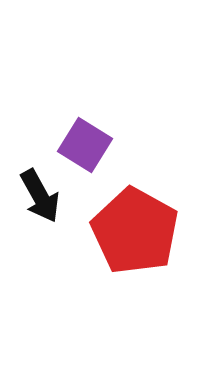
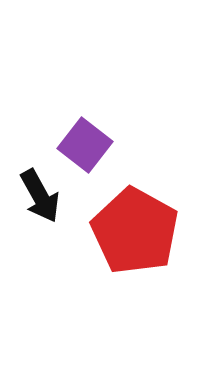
purple square: rotated 6 degrees clockwise
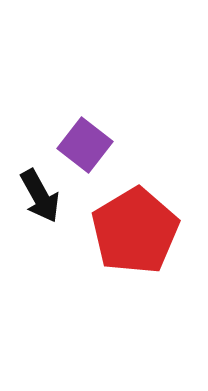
red pentagon: rotated 12 degrees clockwise
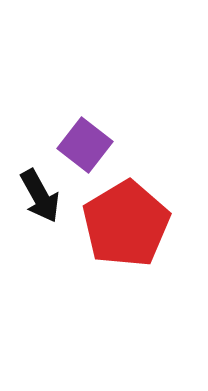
red pentagon: moved 9 px left, 7 px up
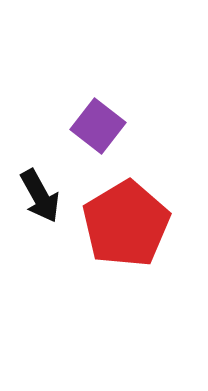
purple square: moved 13 px right, 19 px up
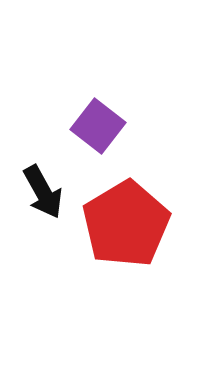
black arrow: moved 3 px right, 4 px up
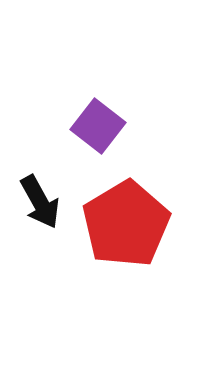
black arrow: moved 3 px left, 10 px down
